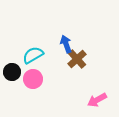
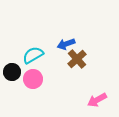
blue arrow: rotated 90 degrees counterclockwise
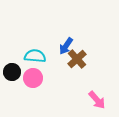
blue arrow: moved 2 px down; rotated 36 degrees counterclockwise
cyan semicircle: moved 2 px right, 1 px down; rotated 35 degrees clockwise
pink circle: moved 1 px up
pink arrow: rotated 102 degrees counterclockwise
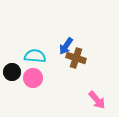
brown cross: moved 1 px left, 1 px up; rotated 30 degrees counterclockwise
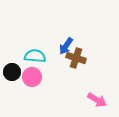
pink circle: moved 1 px left, 1 px up
pink arrow: rotated 18 degrees counterclockwise
